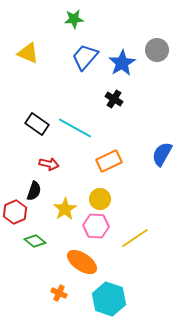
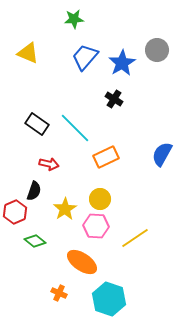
cyan line: rotated 16 degrees clockwise
orange rectangle: moved 3 px left, 4 px up
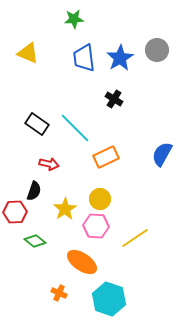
blue trapezoid: moved 1 px left, 1 px down; rotated 48 degrees counterclockwise
blue star: moved 2 px left, 5 px up
red hexagon: rotated 20 degrees clockwise
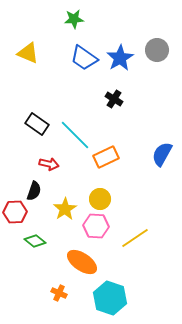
blue trapezoid: rotated 48 degrees counterclockwise
cyan line: moved 7 px down
cyan hexagon: moved 1 px right, 1 px up
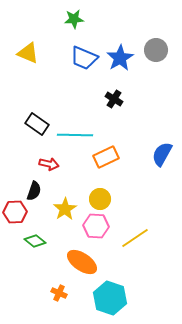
gray circle: moved 1 px left
blue trapezoid: rotated 12 degrees counterclockwise
cyan line: rotated 44 degrees counterclockwise
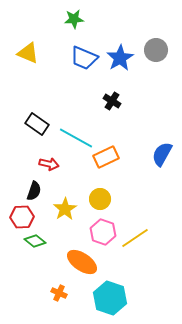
black cross: moved 2 px left, 2 px down
cyan line: moved 1 px right, 3 px down; rotated 28 degrees clockwise
red hexagon: moved 7 px right, 5 px down
pink hexagon: moved 7 px right, 6 px down; rotated 15 degrees clockwise
